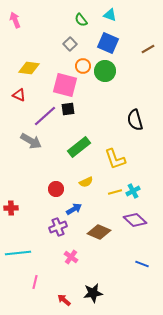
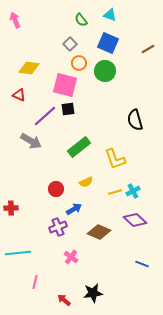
orange circle: moved 4 px left, 3 px up
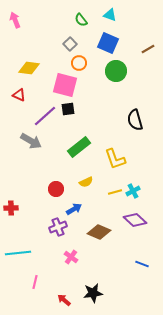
green circle: moved 11 px right
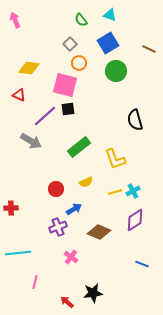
blue square: rotated 35 degrees clockwise
brown line: moved 1 px right; rotated 56 degrees clockwise
purple diamond: rotated 75 degrees counterclockwise
red arrow: moved 3 px right, 2 px down
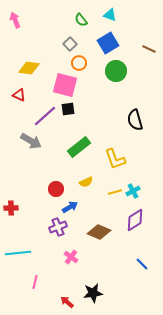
blue arrow: moved 4 px left, 2 px up
blue line: rotated 24 degrees clockwise
